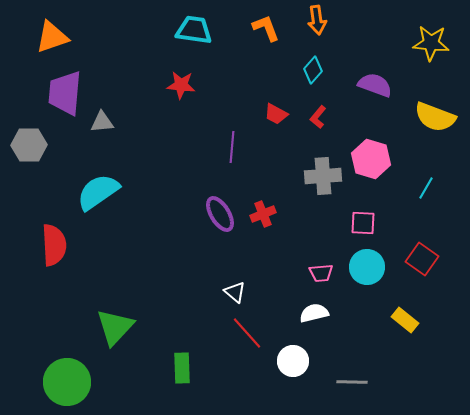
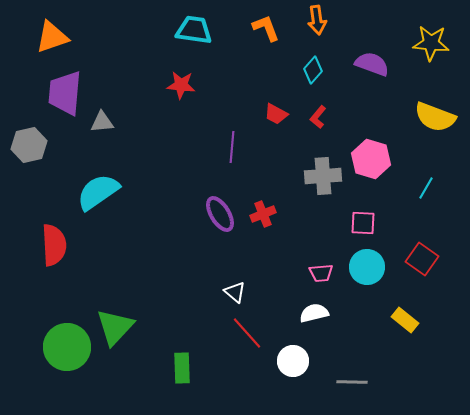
purple semicircle: moved 3 px left, 21 px up
gray hexagon: rotated 12 degrees counterclockwise
green circle: moved 35 px up
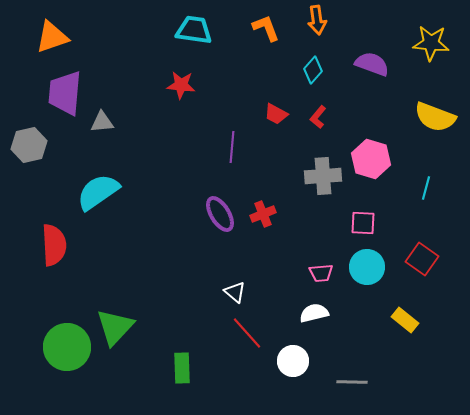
cyan line: rotated 15 degrees counterclockwise
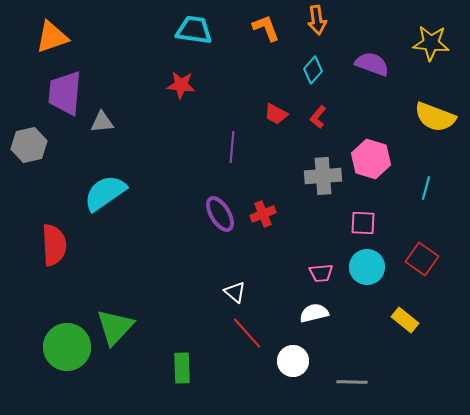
cyan semicircle: moved 7 px right, 1 px down
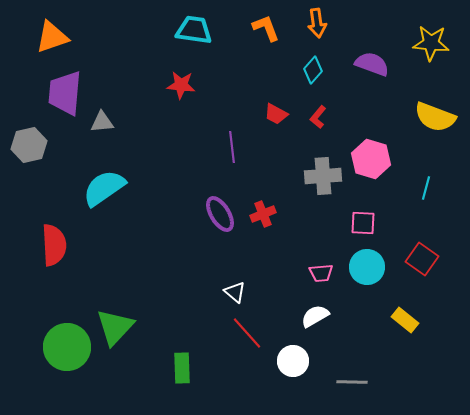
orange arrow: moved 3 px down
purple line: rotated 12 degrees counterclockwise
cyan semicircle: moved 1 px left, 5 px up
white semicircle: moved 1 px right, 3 px down; rotated 16 degrees counterclockwise
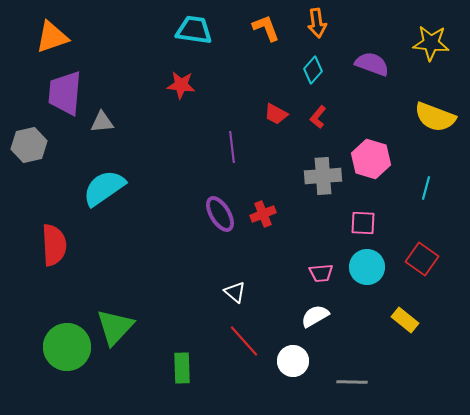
red line: moved 3 px left, 8 px down
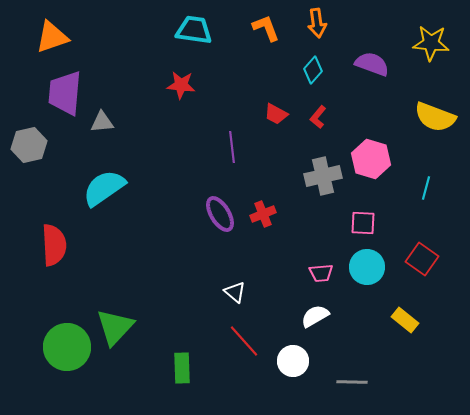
gray cross: rotated 9 degrees counterclockwise
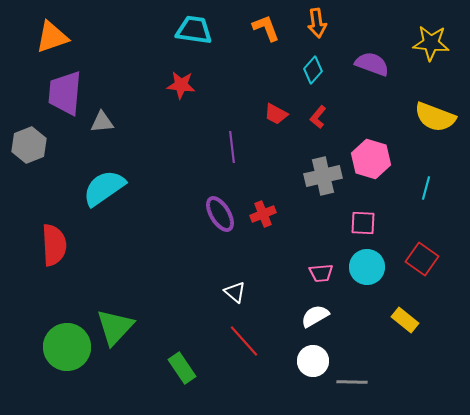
gray hexagon: rotated 8 degrees counterclockwise
white circle: moved 20 px right
green rectangle: rotated 32 degrees counterclockwise
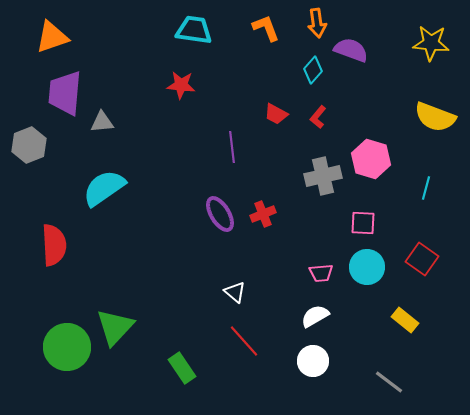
purple semicircle: moved 21 px left, 14 px up
gray line: moved 37 px right; rotated 36 degrees clockwise
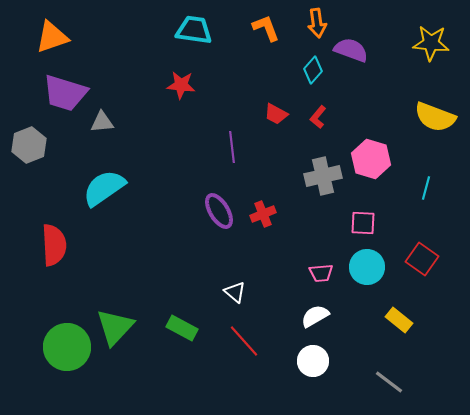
purple trapezoid: rotated 78 degrees counterclockwise
purple ellipse: moved 1 px left, 3 px up
yellow rectangle: moved 6 px left
green rectangle: moved 40 px up; rotated 28 degrees counterclockwise
